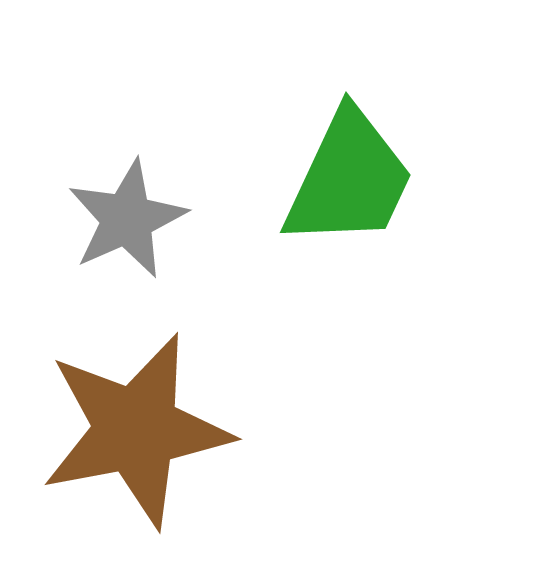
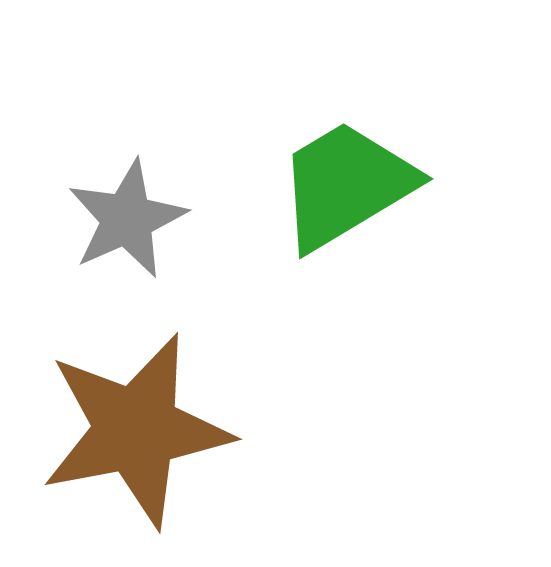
green trapezoid: moved 3 px left, 6 px down; rotated 146 degrees counterclockwise
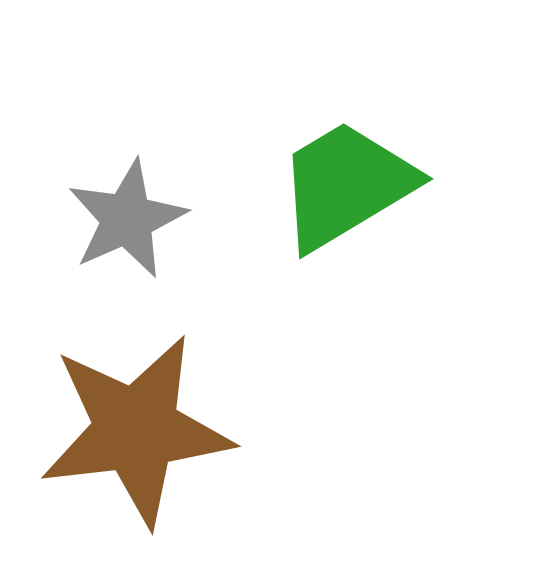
brown star: rotated 4 degrees clockwise
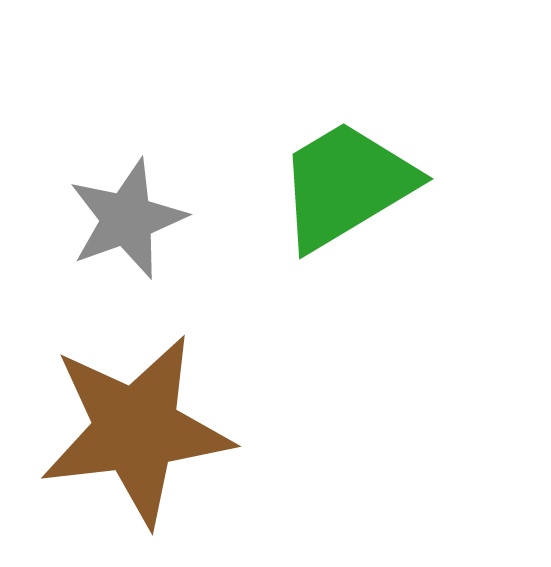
gray star: rotated 4 degrees clockwise
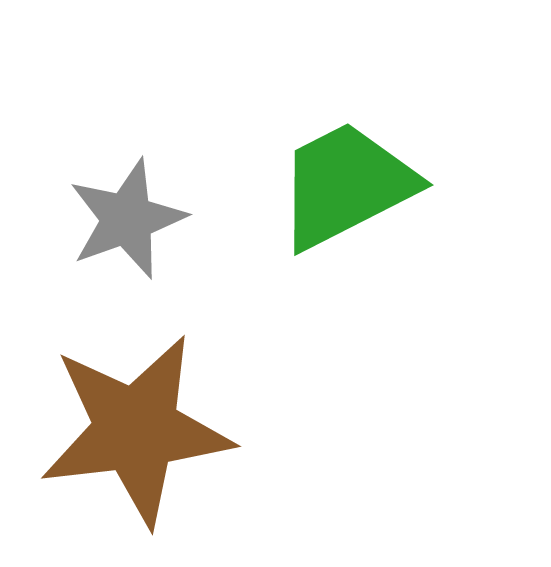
green trapezoid: rotated 4 degrees clockwise
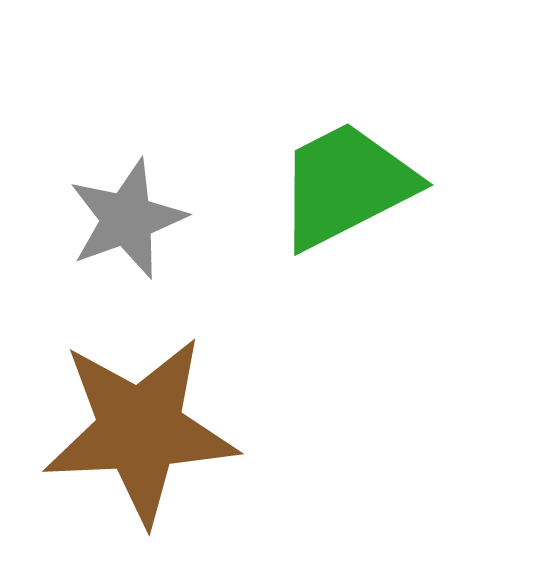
brown star: moved 4 px right; rotated 4 degrees clockwise
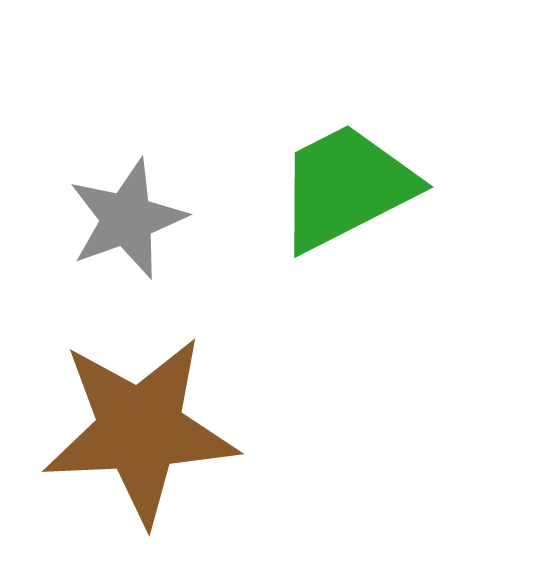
green trapezoid: moved 2 px down
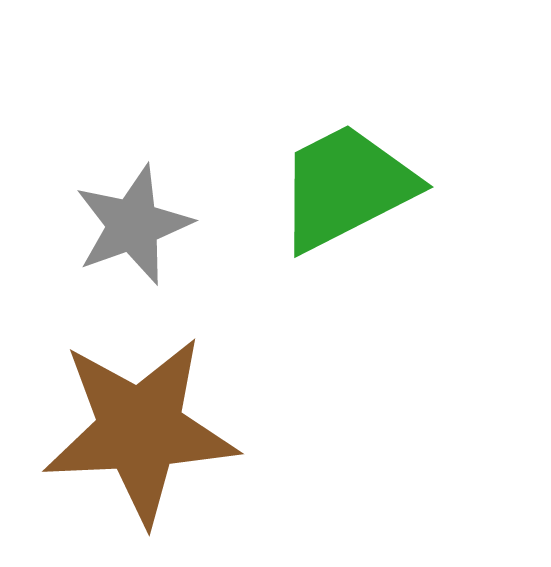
gray star: moved 6 px right, 6 px down
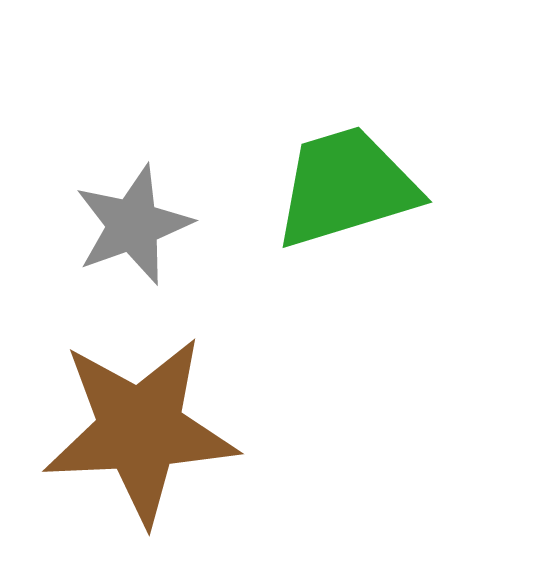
green trapezoid: rotated 10 degrees clockwise
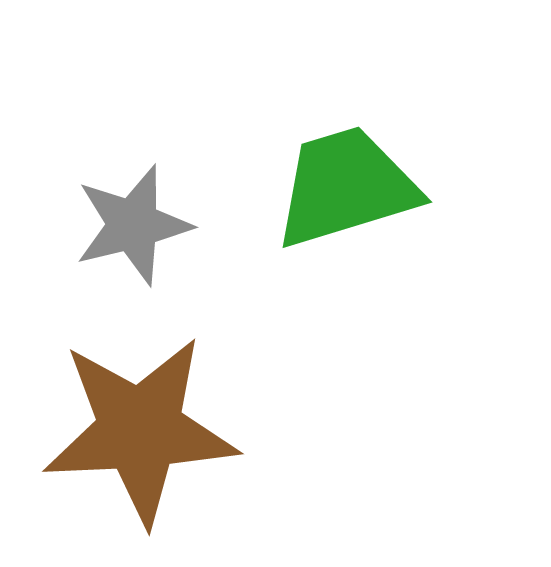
gray star: rotated 6 degrees clockwise
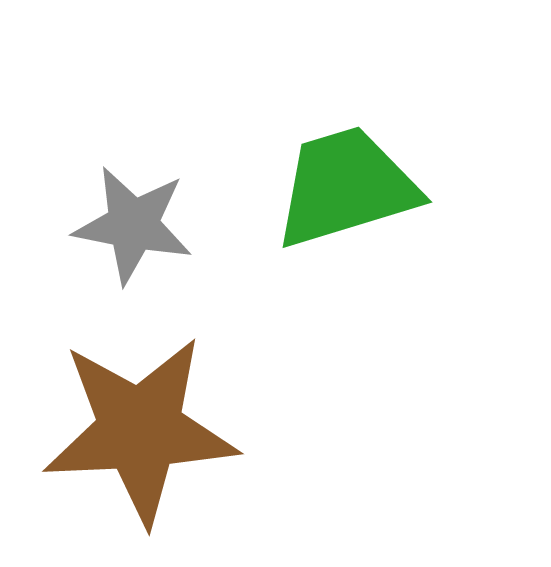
gray star: rotated 25 degrees clockwise
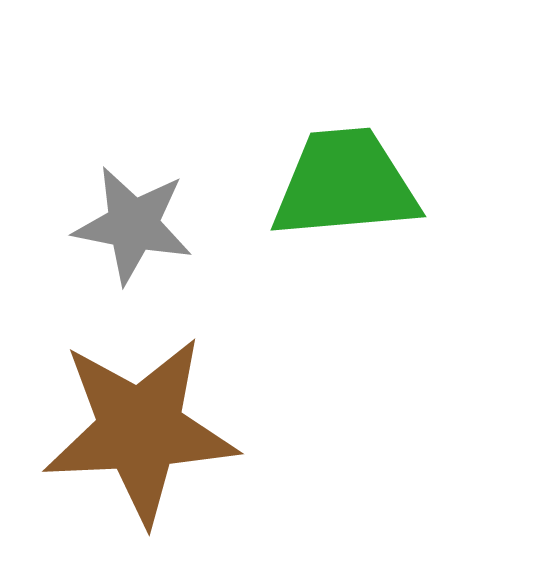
green trapezoid: moved 1 px left, 3 px up; rotated 12 degrees clockwise
